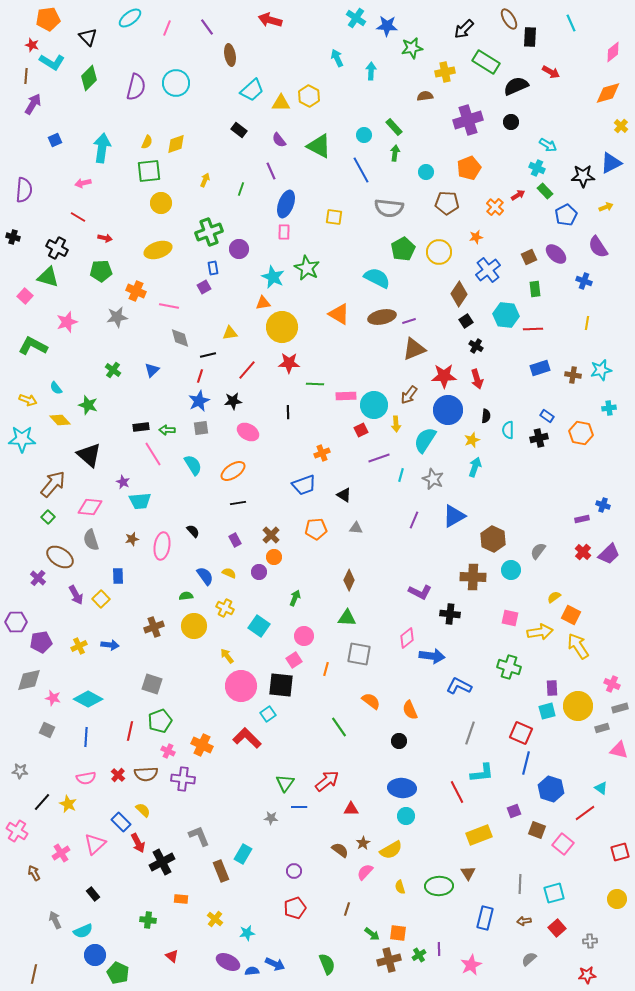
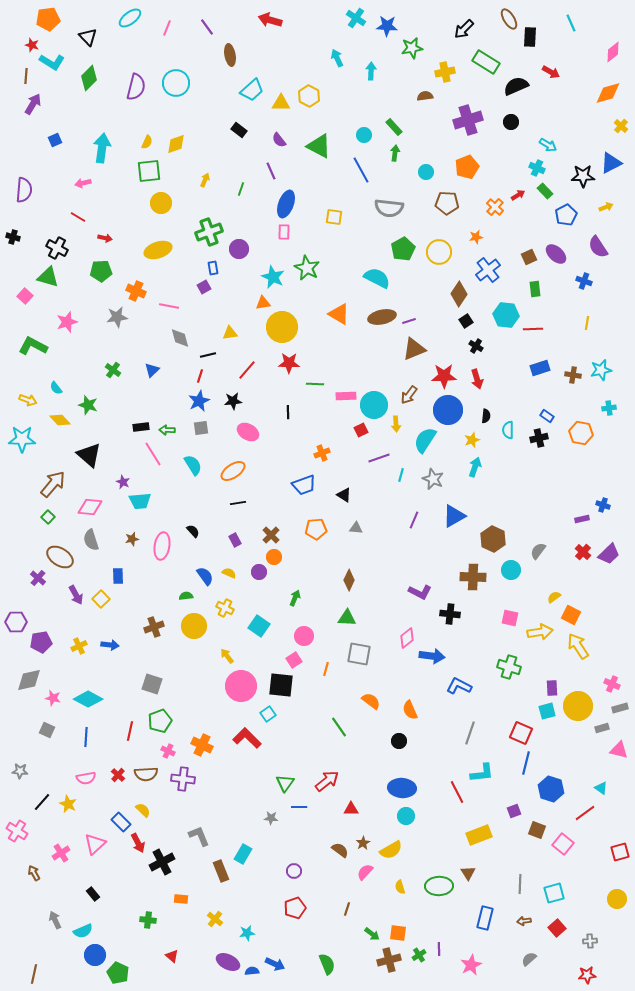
orange pentagon at (469, 168): moved 2 px left, 1 px up
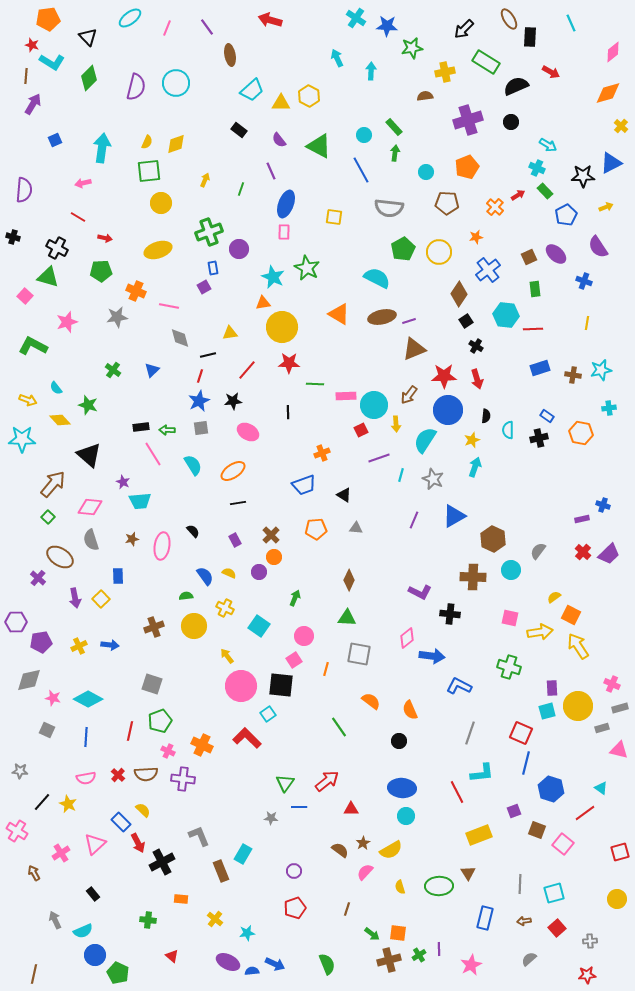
purple arrow at (76, 595): moved 1 px left, 3 px down; rotated 18 degrees clockwise
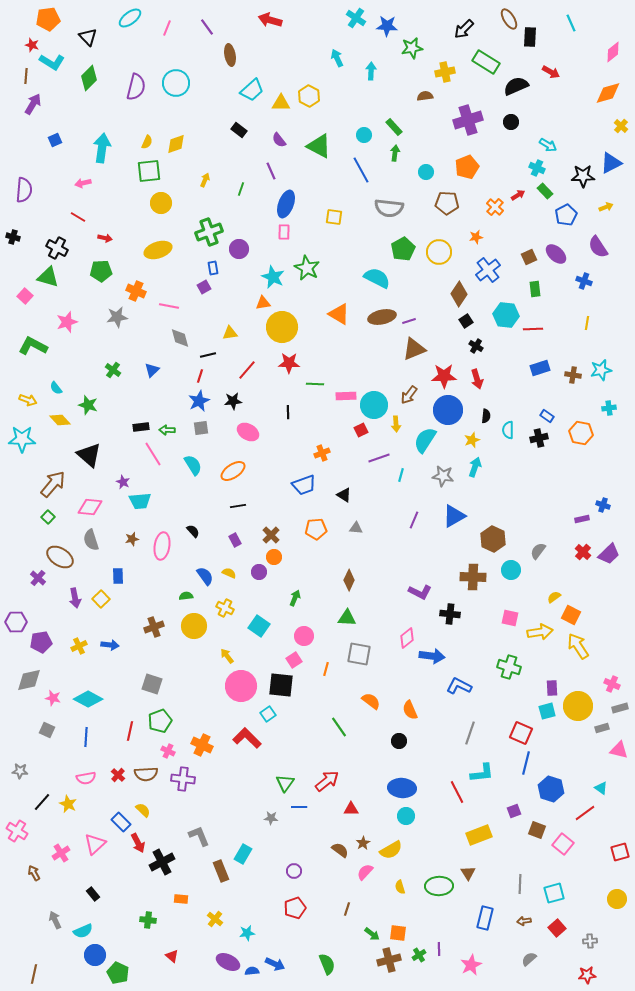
gray star at (433, 479): moved 10 px right, 3 px up; rotated 15 degrees counterclockwise
black line at (238, 503): moved 3 px down
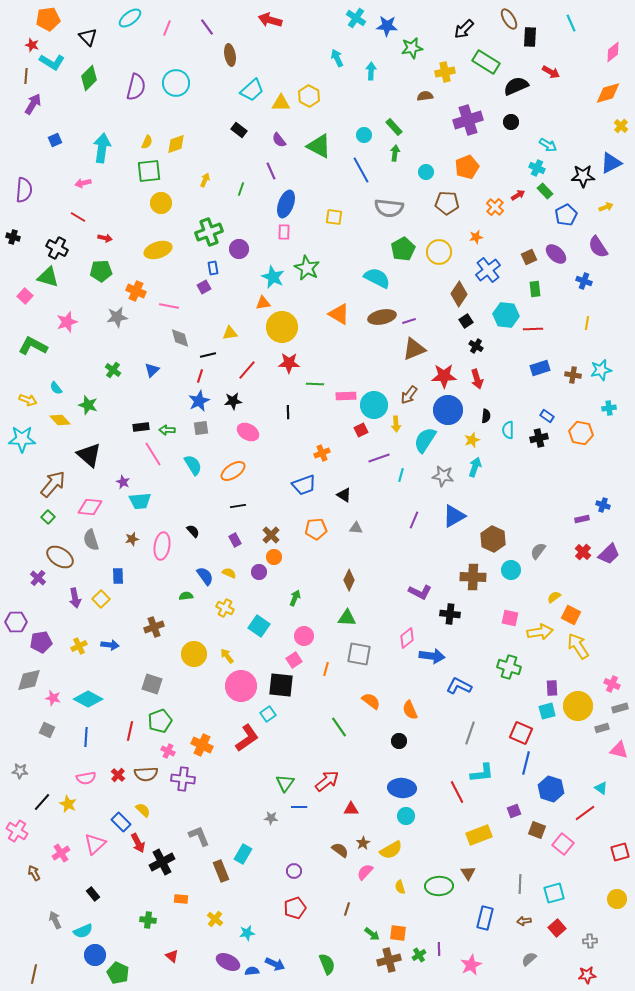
yellow circle at (194, 626): moved 28 px down
red L-shape at (247, 738): rotated 100 degrees clockwise
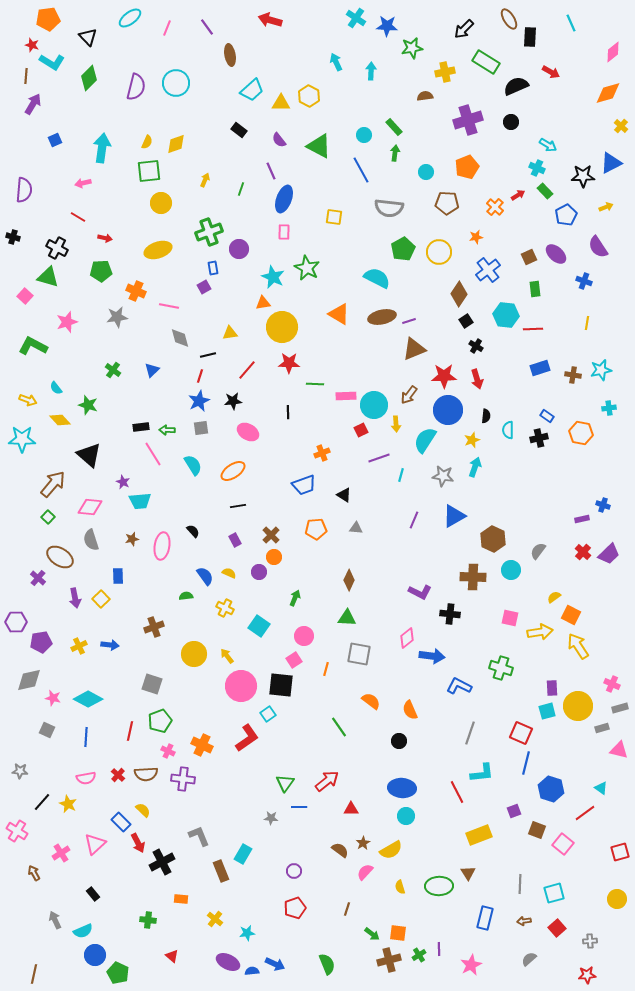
cyan arrow at (337, 58): moved 1 px left, 4 px down
blue ellipse at (286, 204): moved 2 px left, 5 px up
green cross at (509, 667): moved 8 px left, 1 px down
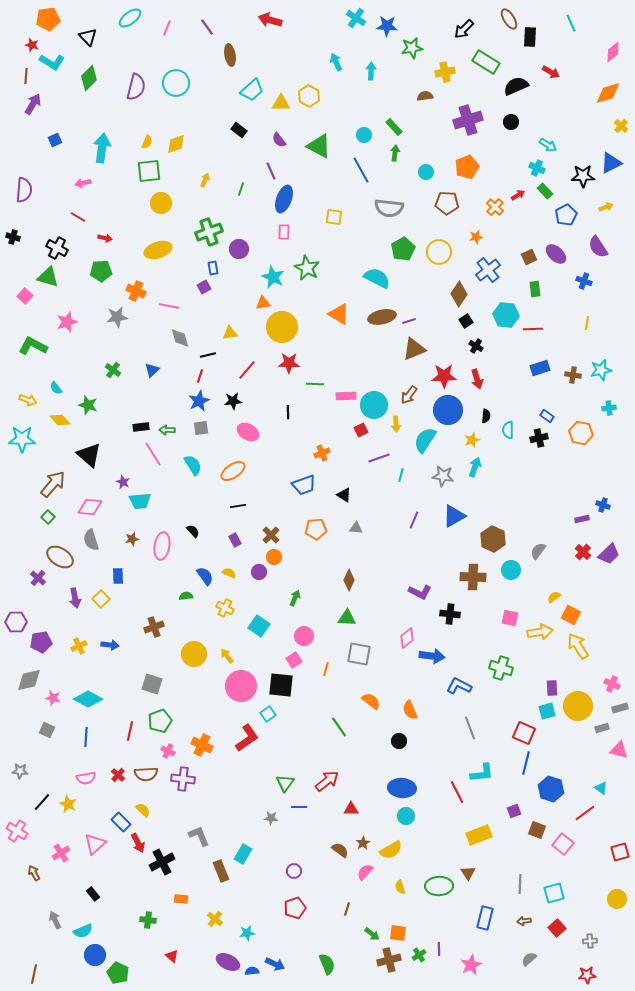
gray line at (470, 733): moved 5 px up; rotated 40 degrees counterclockwise
red square at (521, 733): moved 3 px right
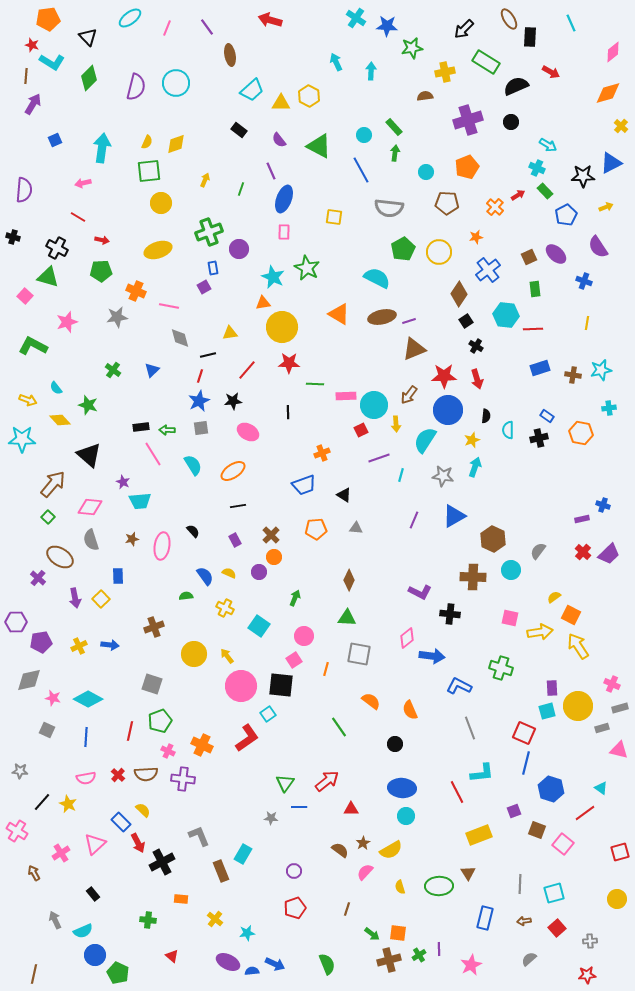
red arrow at (105, 238): moved 3 px left, 2 px down
black circle at (399, 741): moved 4 px left, 3 px down
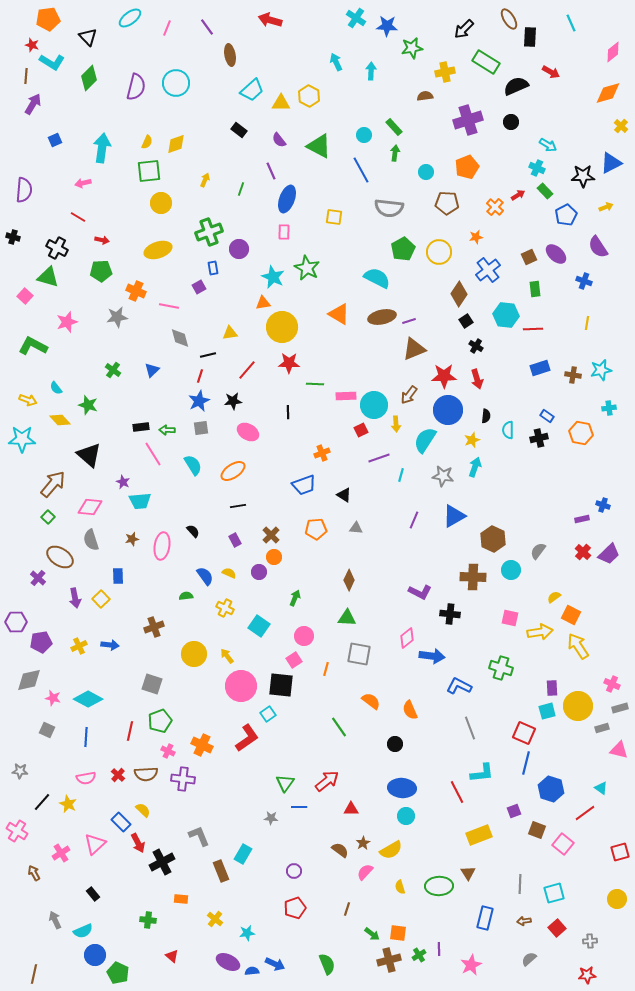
blue ellipse at (284, 199): moved 3 px right
purple square at (204, 287): moved 5 px left
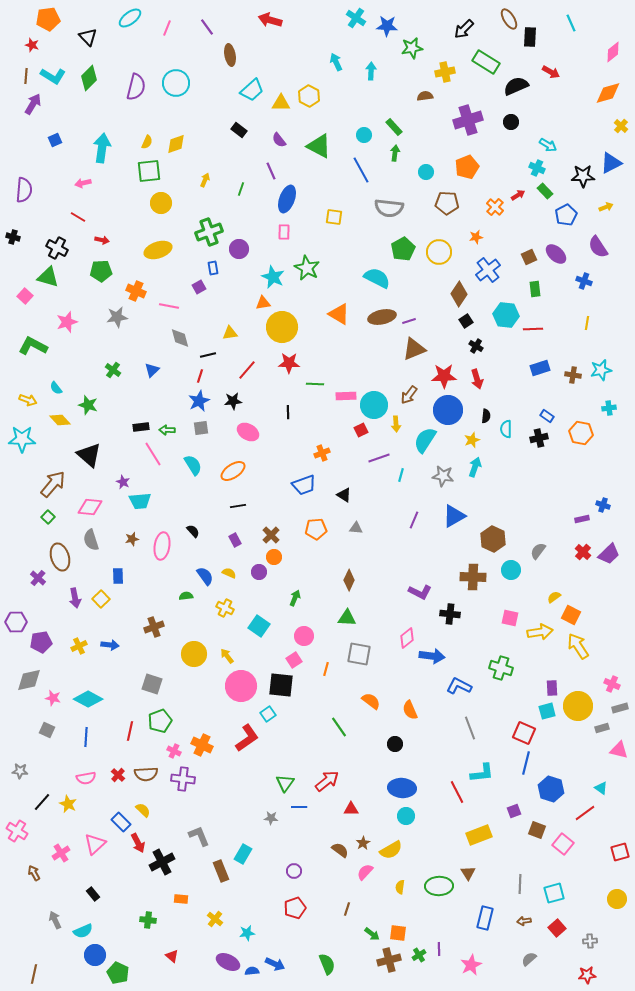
cyan L-shape at (52, 62): moved 1 px right, 14 px down
cyan semicircle at (508, 430): moved 2 px left, 1 px up
brown ellipse at (60, 557): rotated 40 degrees clockwise
pink cross at (168, 751): moved 6 px right
yellow semicircle at (400, 887): rotated 24 degrees clockwise
